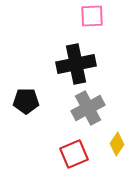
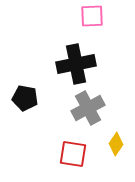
black pentagon: moved 1 px left, 3 px up; rotated 10 degrees clockwise
yellow diamond: moved 1 px left
red square: moved 1 px left; rotated 32 degrees clockwise
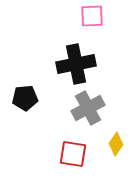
black pentagon: rotated 15 degrees counterclockwise
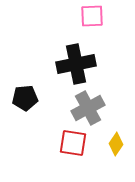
red square: moved 11 px up
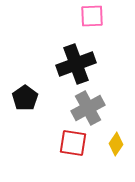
black cross: rotated 9 degrees counterclockwise
black pentagon: rotated 30 degrees counterclockwise
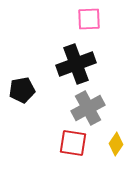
pink square: moved 3 px left, 3 px down
black pentagon: moved 3 px left, 8 px up; rotated 25 degrees clockwise
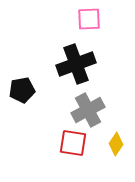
gray cross: moved 2 px down
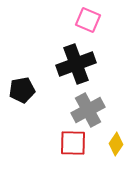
pink square: moved 1 px left, 1 px down; rotated 25 degrees clockwise
red square: rotated 8 degrees counterclockwise
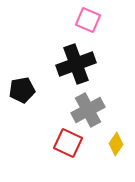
red square: moved 5 px left; rotated 24 degrees clockwise
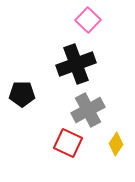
pink square: rotated 20 degrees clockwise
black pentagon: moved 4 px down; rotated 10 degrees clockwise
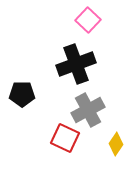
red square: moved 3 px left, 5 px up
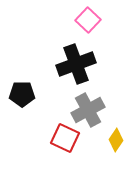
yellow diamond: moved 4 px up
